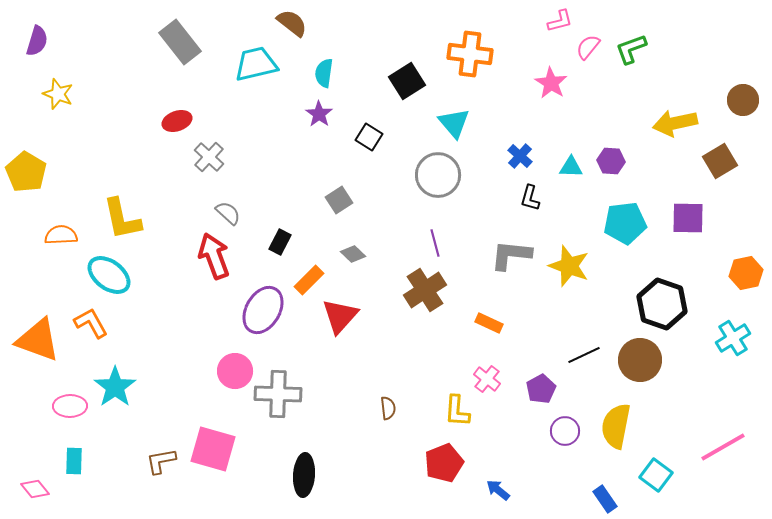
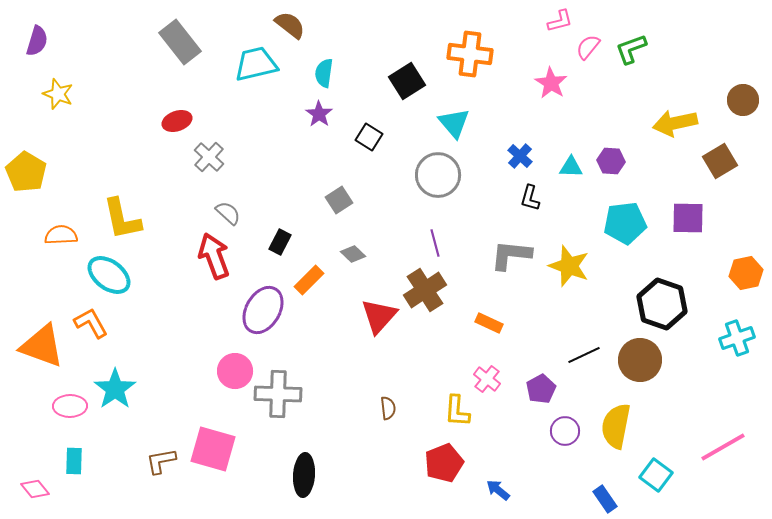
brown semicircle at (292, 23): moved 2 px left, 2 px down
red triangle at (340, 316): moved 39 px right
cyan cross at (733, 338): moved 4 px right; rotated 12 degrees clockwise
orange triangle at (38, 340): moved 4 px right, 6 px down
cyan star at (115, 387): moved 2 px down
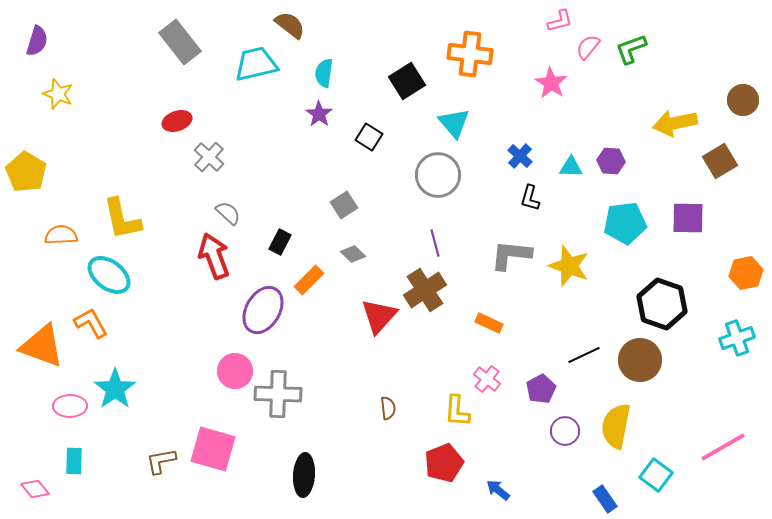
gray square at (339, 200): moved 5 px right, 5 px down
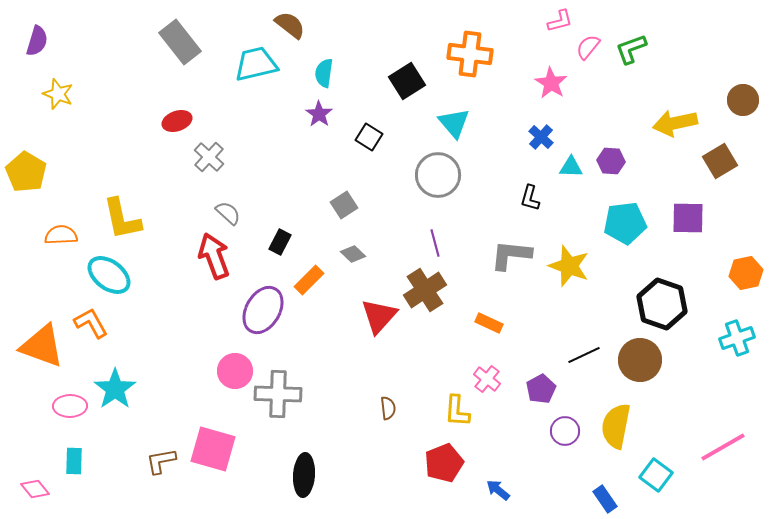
blue cross at (520, 156): moved 21 px right, 19 px up
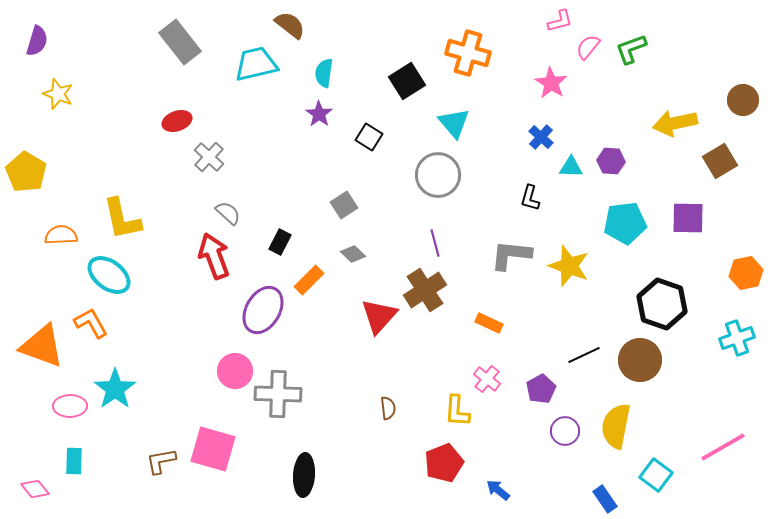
orange cross at (470, 54): moved 2 px left, 1 px up; rotated 9 degrees clockwise
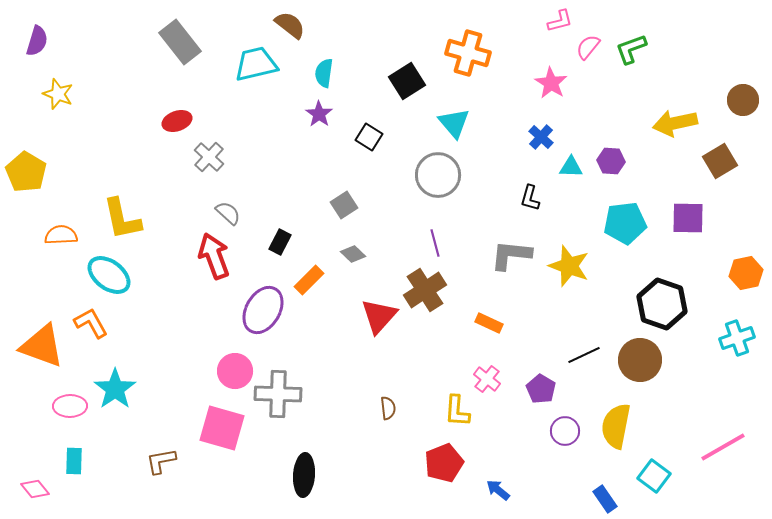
purple pentagon at (541, 389): rotated 12 degrees counterclockwise
pink square at (213, 449): moved 9 px right, 21 px up
cyan square at (656, 475): moved 2 px left, 1 px down
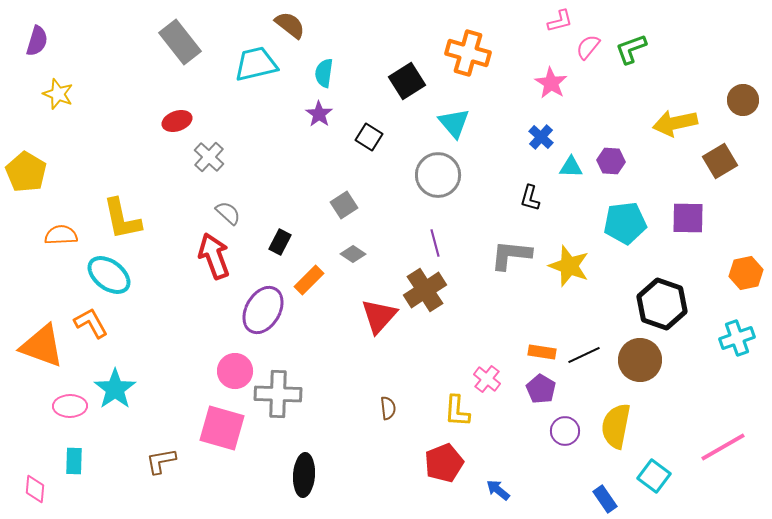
gray diamond at (353, 254): rotated 10 degrees counterclockwise
orange rectangle at (489, 323): moved 53 px right, 29 px down; rotated 16 degrees counterclockwise
pink diamond at (35, 489): rotated 44 degrees clockwise
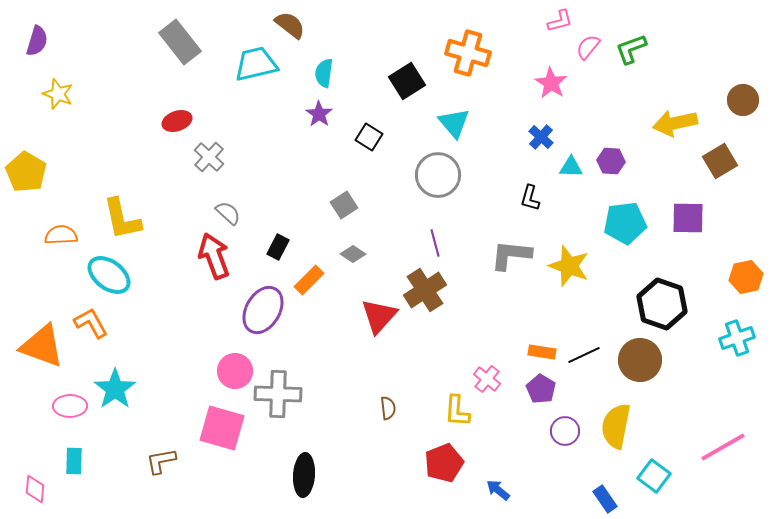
black rectangle at (280, 242): moved 2 px left, 5 px down
orange hexagon at (746, 273): moved 4 px down
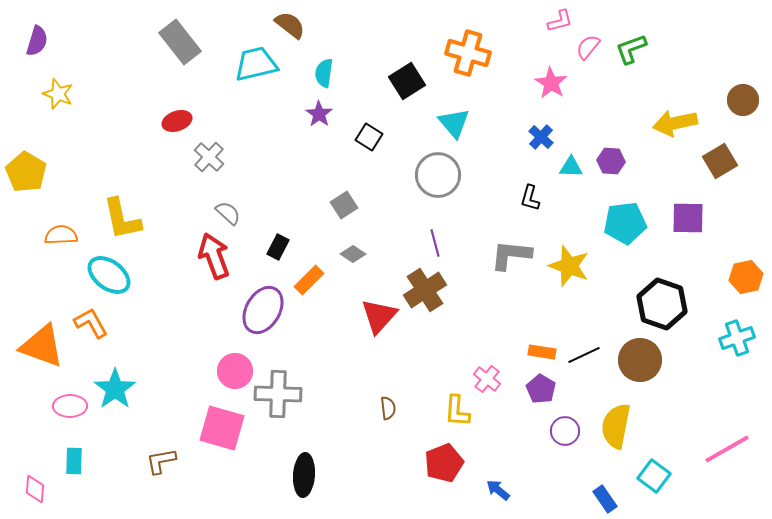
pink line at (723, 447): moved 4 px right, 2 px down
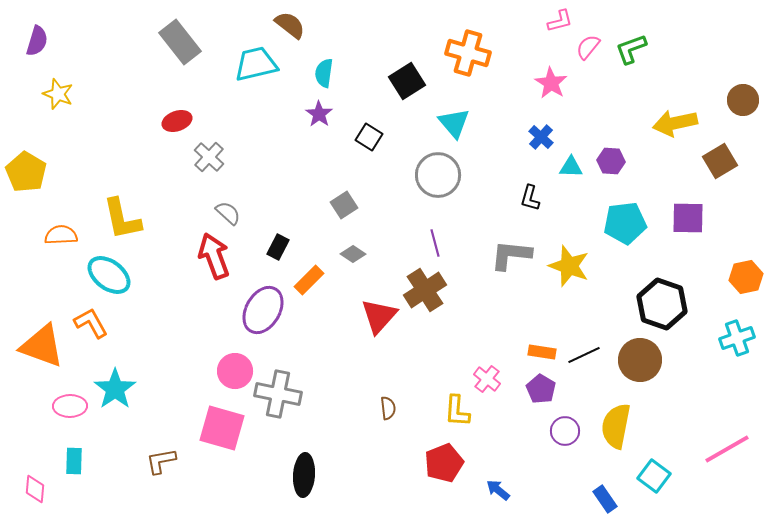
gray cross at (278, 394): rotated 9 degrees clockwise
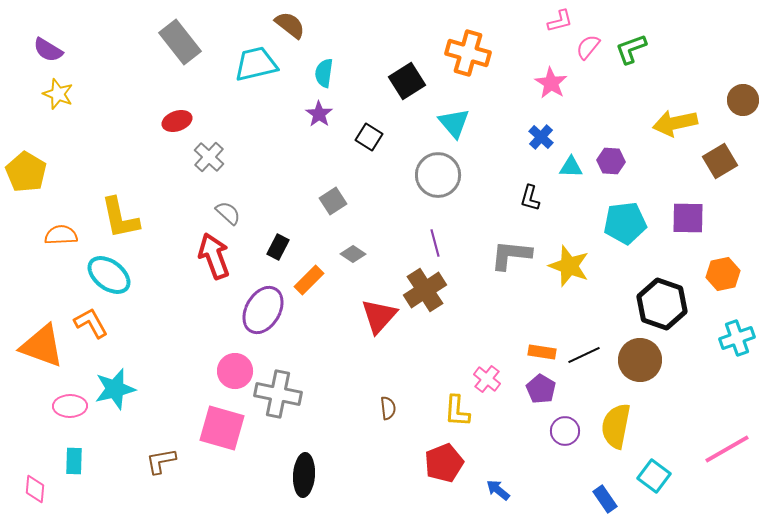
purple semicircle at (37, 41): moved 11 px right, 9 px down; rotated 104 degrees clockwise
gray square at (344, 205): moved 11 px left, 4 px up
yellow L-shape at (122, 219): moved 2 px left, 1 px up
orange hexagon at (746, 277): moved 23 px left, 3 px up
cyan star at (115, 389): rotated 21 degrees clockwise
